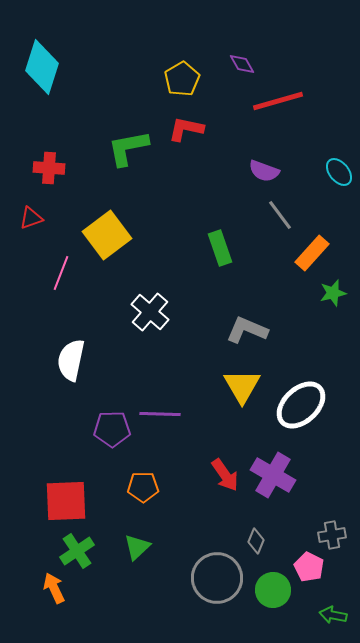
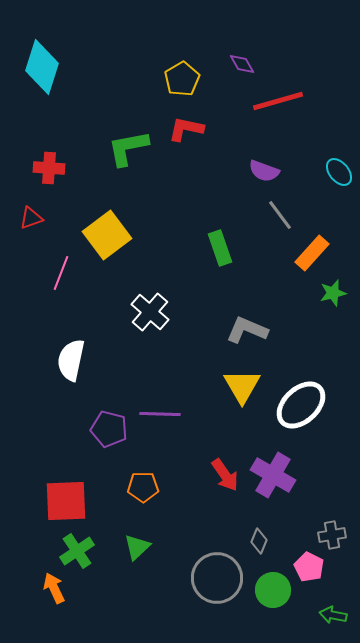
purple pentagon: moved 3 px left; rotated 15 degrees clockwise
gray diamond: moved 3 px right
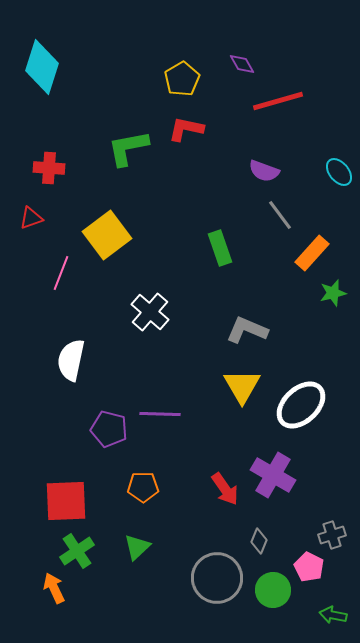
red arrow: moved 14 px down
gray cross: rotated 8 degrees counterclockwise
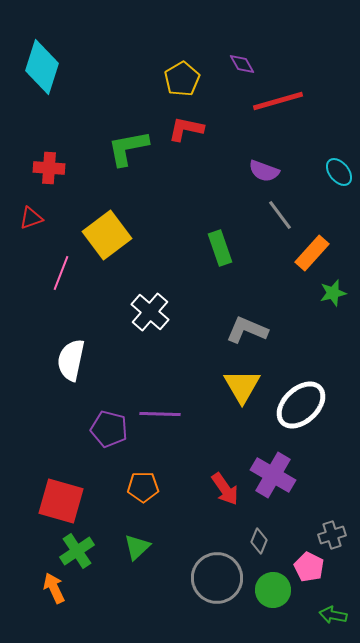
red square: moved 5 px left; rotated 18 degrees clockwise
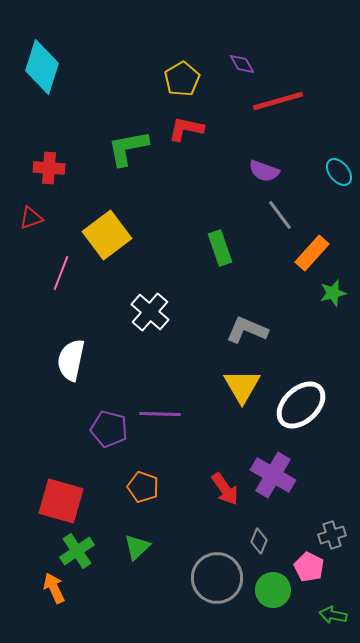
orange pentagon: rotated 20 degrees clockwise
